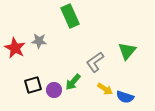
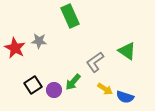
green triangle: rotated 36 degrees counterclockwise
black square: rotated 18 degrees counterclockwise
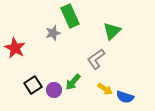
gray star: moved 14 px right, 8 px up; rotated 21 degrees counterclockwise
green triangle: moved 15 px left, 20 px up; rotated 42 degrees clockwise
gray L-shape: moved 1 px right, 3 px up
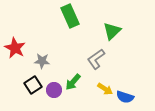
gray star: moved 11 px left, 28 px down; rotated 21 degrees clockwise
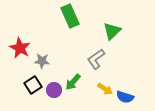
red star: moved 5 px right
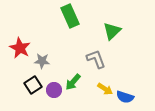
gray L-shape: rotated 105 degrees clockwise
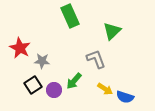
green arrow: moved 1 px right, 1 px up
